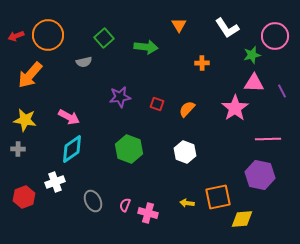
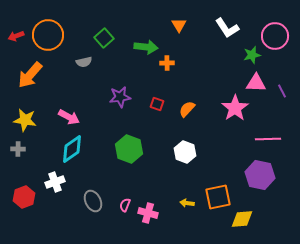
orange cross: moved 35 px left
pink triangle: moved 2 px right
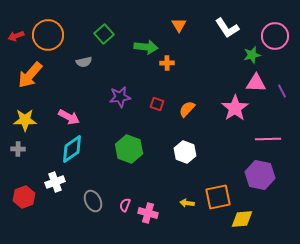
green square: moved 4 px up
yellow star: rotated 10 degrees counterclockwise
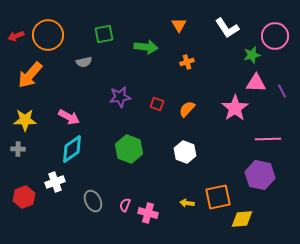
green square: rotated 30 degrees clockwise
orange cross: moved 20 px right, 1 px up; rotated 16 degrees counterclockwise
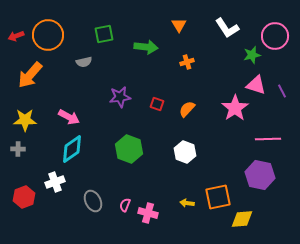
pink triangle: moved 2 px down; rotated 15 degrees clockwise
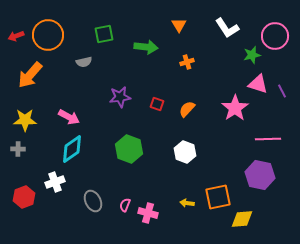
pink triangle: moved 2 px right, 1 px up
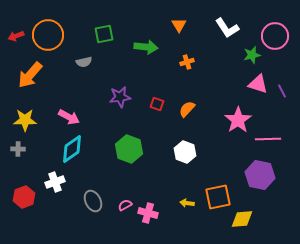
pink star: moved 3 px right, 12 px down
pink semicircle: rotated 40 degrees clockwise
